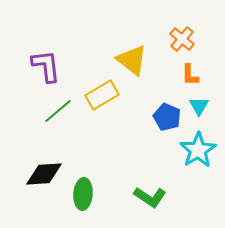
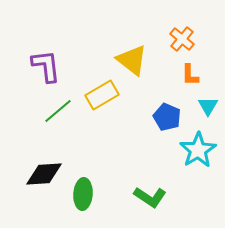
cyan triangle: moved 9 px right
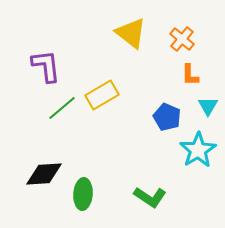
yellow triangle: moved 1 px left, 27 px up
green line: moved 4 px right, 3 px up
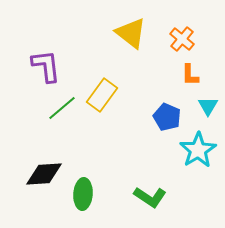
yellow rectangle: rotated 24 degrees counterclockwise
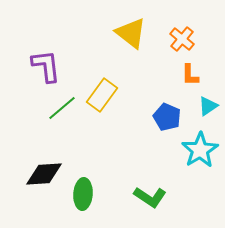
cyan triangle: rotated 25 degrees clockwise
cyan star: moved 2 px right
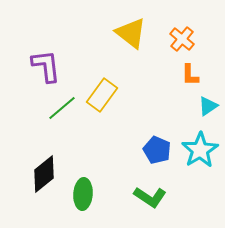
blue pentagon: moved 10 px left, 33 px down
black diamond: rotated 36 degrees counterclockwise
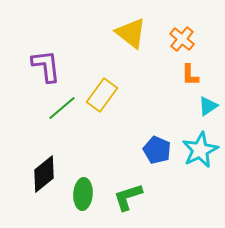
cyan star: rotated 6 degrees clockwise
green L-shape: moved 22 px left; rotated 128 degrees clockwise
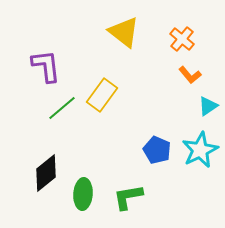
yellow triangle: moved 7 px left, 1 px up
orange L-shape: rotated 40 degrees counterclockwise
black diamond: moved 2 px right, 1 px up
green L-shape: rotated 8 degrees clockwise
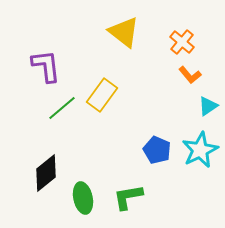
orange cross: moved 3 px down
green ellipse: moved 4 px down; rotated 16 degrees counterclockwise
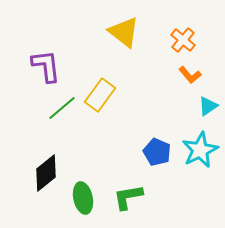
orange cross: moved 1 px right, 2 px up
yellow rectangle: moved 2 px left
blue pentagon: moved 2 px down
